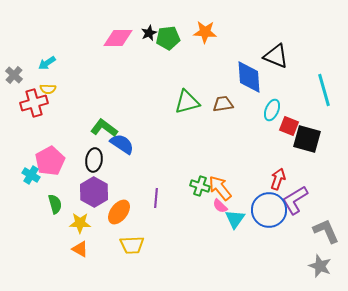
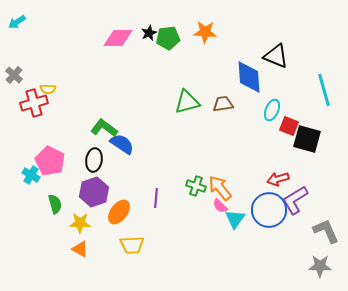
cyan arrow: moved 30 px left, 41 px up
pink pentagon: rotated 16 degrees counterclockwise
red arrow: rotated 125 degrees counterclockwise
green cross: moved 4 px left
purple hexagon: rotated 12 degrees clockwise
gray star: rotated 20 degrees counterclockwise
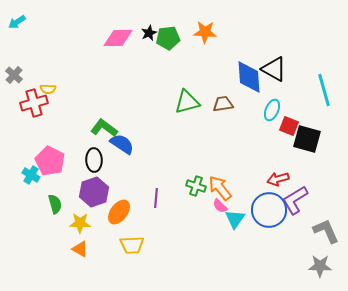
black triangle: moved 2 px left, 13 px down; rotated 8 degrees clockwise
black ellipse: rotated 10 degrees counterclockwise
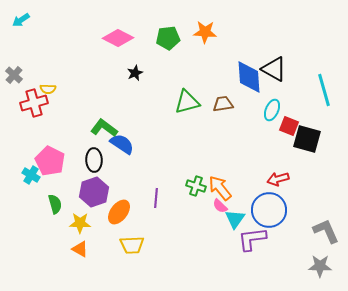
cyan arrow: moved 4 px right, 2 px up
black star: moved 14 px left, 40 px down
pink diamond: rotated 28 degrees clockwise
purple L-shape: moved 43 px left, 39 px down; rotated 24 degrees clockwise
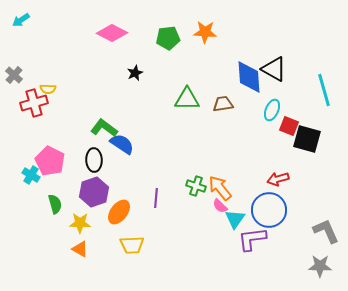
pink diamond: moved 6 px left, 5 px up
green triangle: moved 3 px up; rotated 16 degrees clockwise
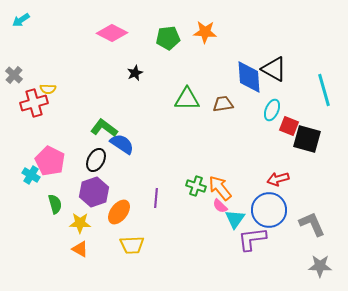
black ellipse: moved 2 px right; rotated 30 degrees clockwise
gray L-shape: moved 14 px left, 7 px up
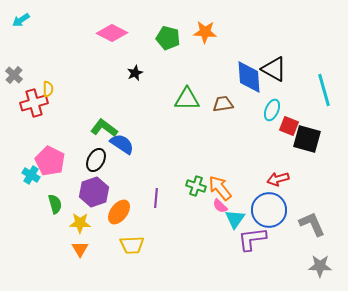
green pentagon: rotated 20 degrees clockwise
yellow semicircle: rotated 91 degrees counterclockwise
orange triangle: rotated 30 degrees clockwise
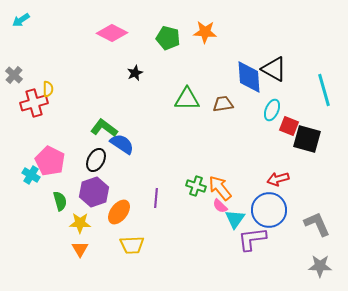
green semicircle: moved 5 px right, 3 px up
gray L-shape: moved 5 px right
